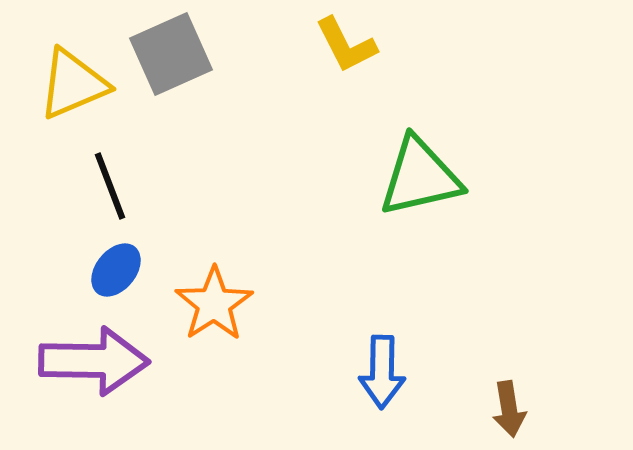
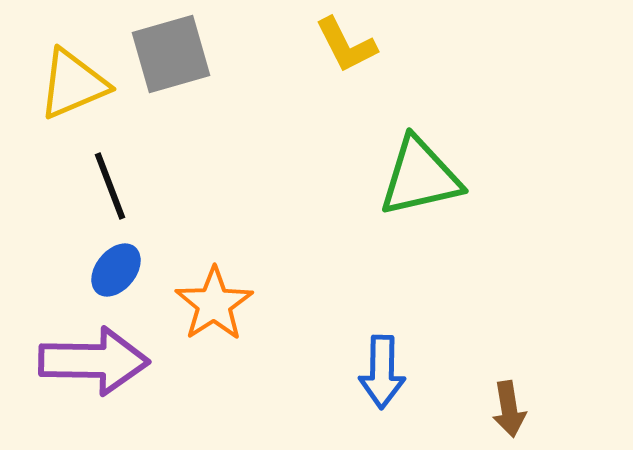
gray square: rotated 8 degrees clockwise
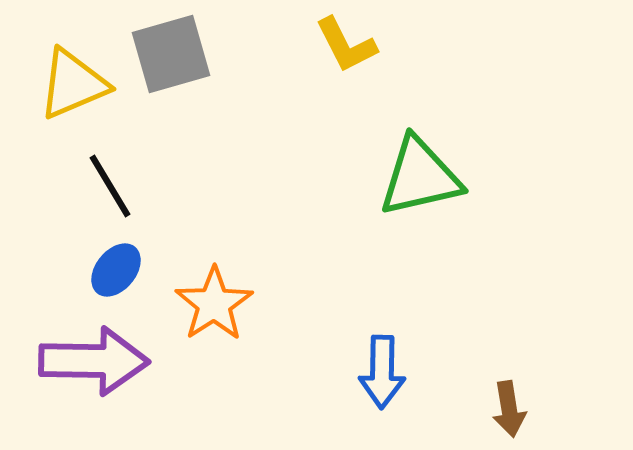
black line: rotated 10 degrees counterclockwise
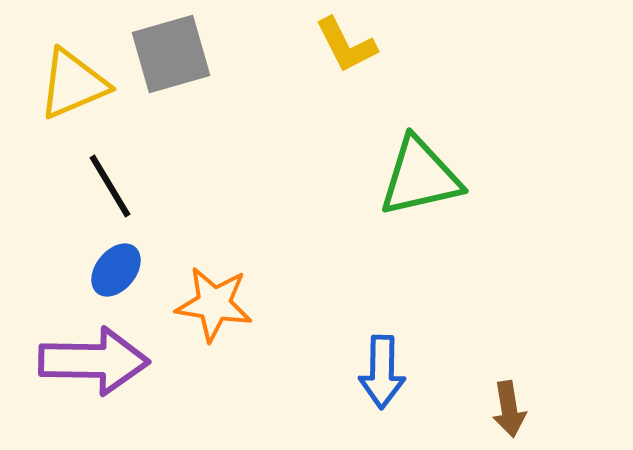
orange star: rotated 30 degrees counterclockwise
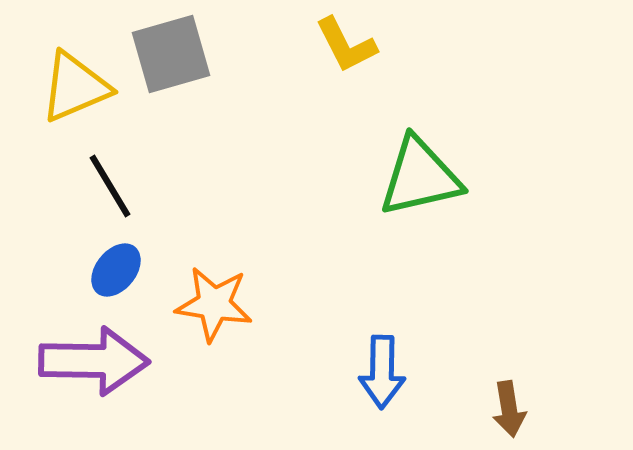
yellow triangle: moved 2 px right, 3 px down
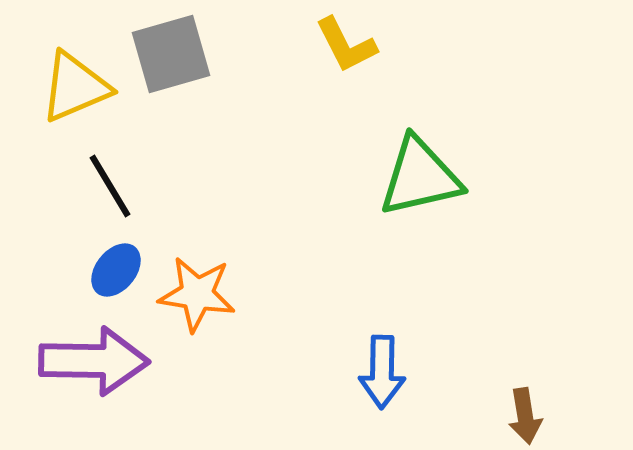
orange star: moved 17 px left, 10 px up
brown arrow: moved 16 px right, 7 px down
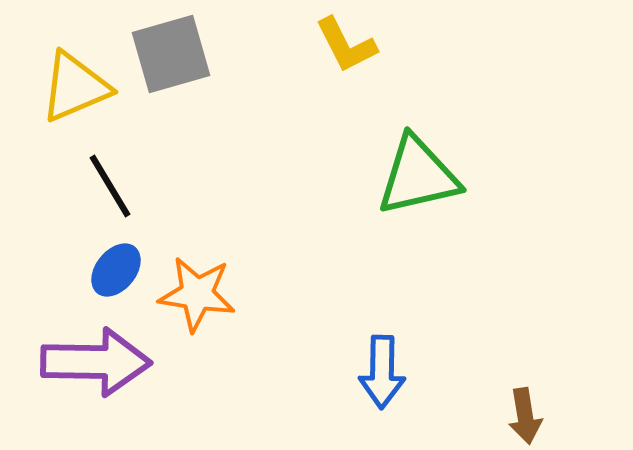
green triangle: moved 2 px left, 1 px up
purple arrow: moved 2 px right, 1 px down
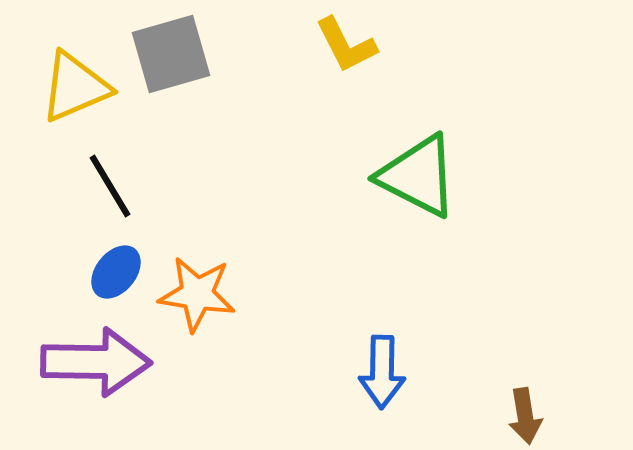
green triangle: rotated 40 degrees clockwise
blue ellipse: moved 2 px down
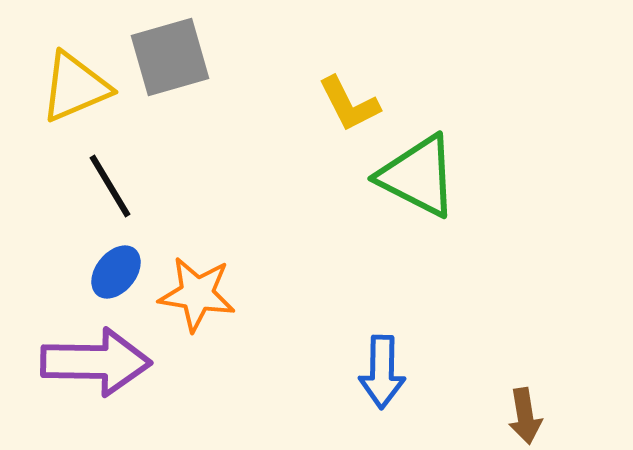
yellow L-shape: moved 3 px right, 59 px down
gray square: moved 1 px left, 3 px down
